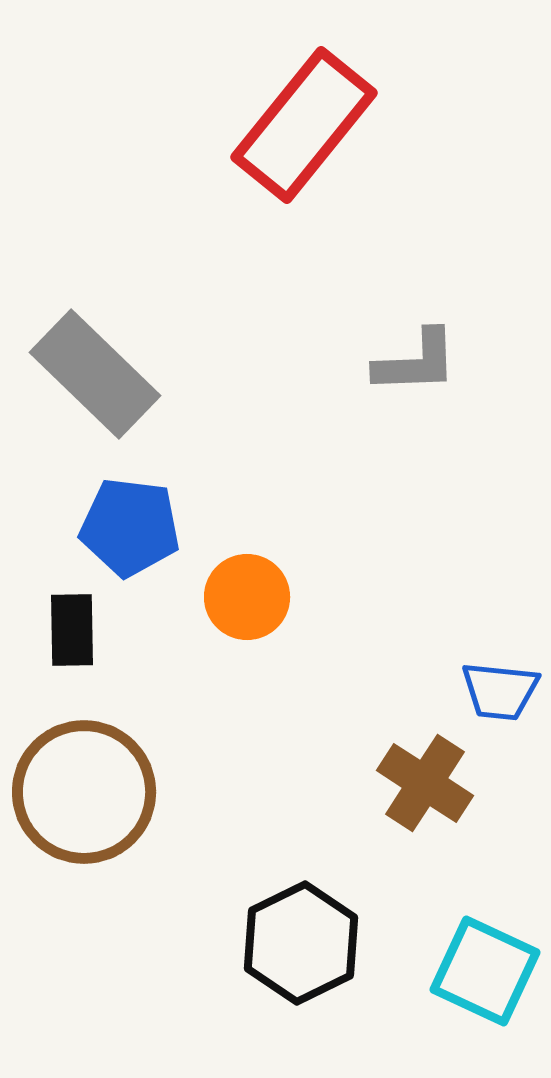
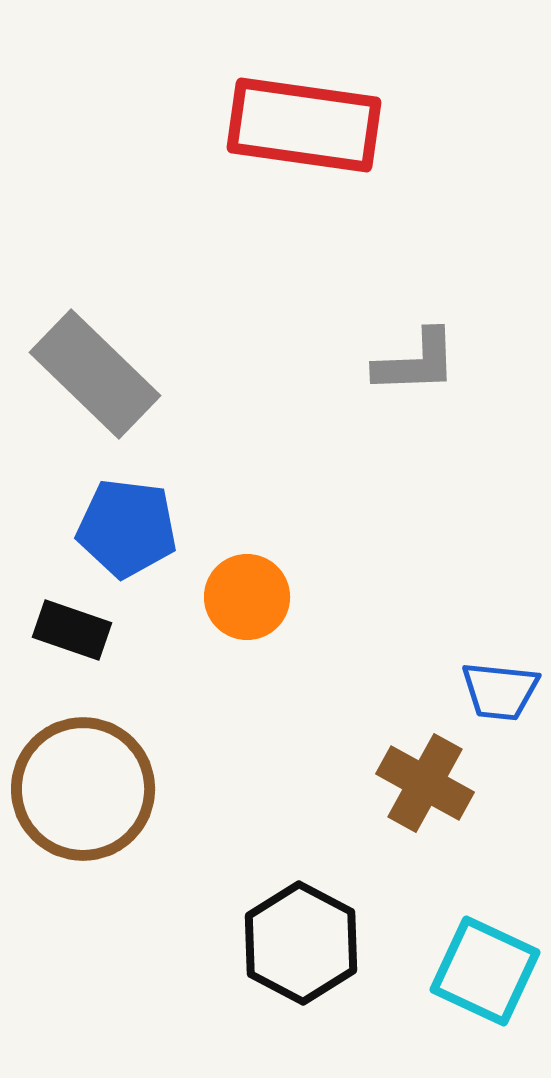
red rectangle: rotated 59 degrees clockwise
blue pentagon: moved 3 px left, 1 px down
black rectangle: rotated 70 degrees counterclockwise
brown cross: rotated 4 degrees counterclockwise
brown circle: moved 1 px left, 3 px up
black hexagon: rotated 6 degrees counterclockwise
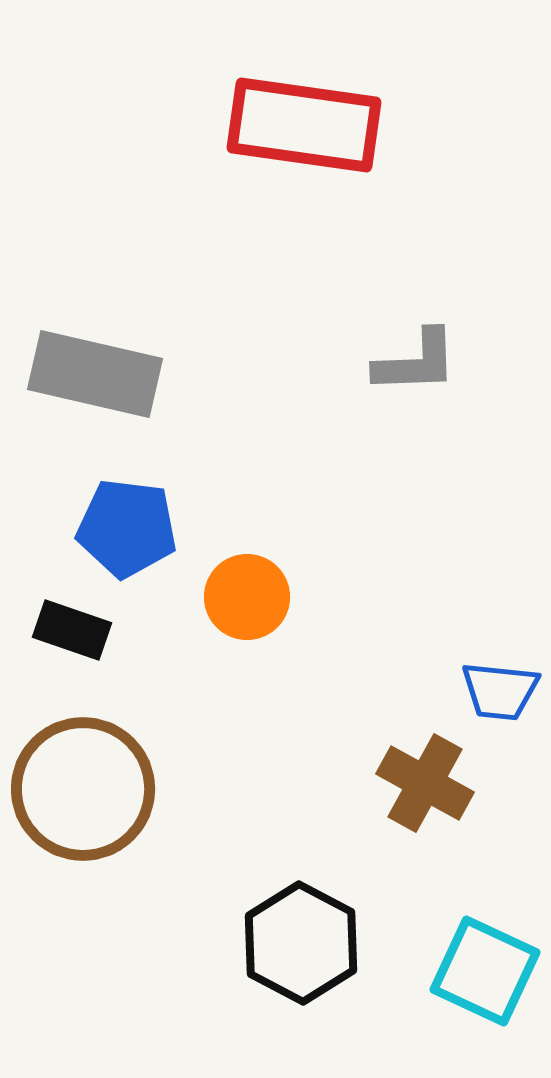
gray rectangle: rotated 31 degrees counterclockwise
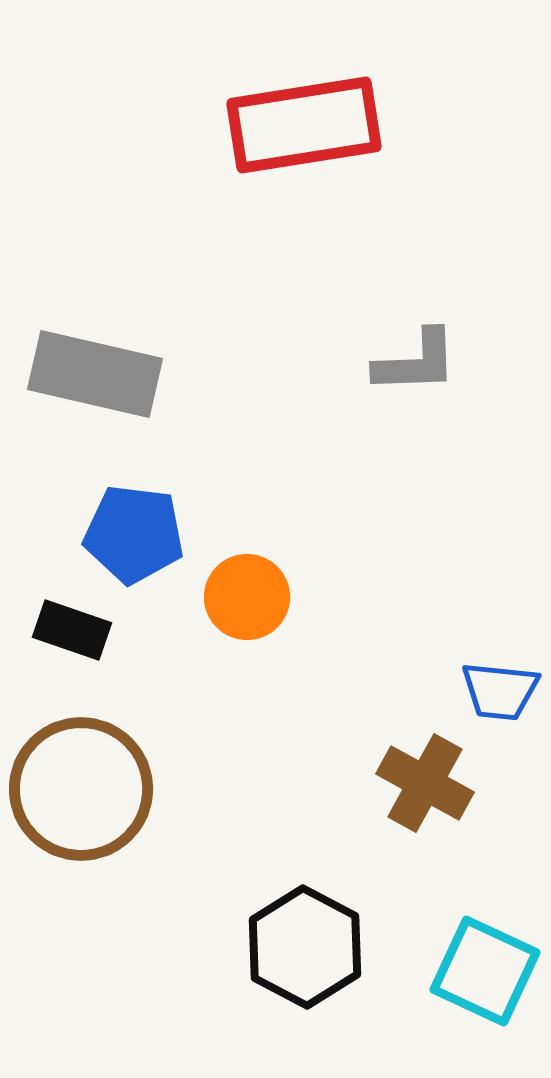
red rectangle: rotated 17 degrees counterclockwise
blue pentagon: moved 7 px right, 6 px down
brown circle: moved 2 px left
black hexagon: moved 4 px right, 4 px down
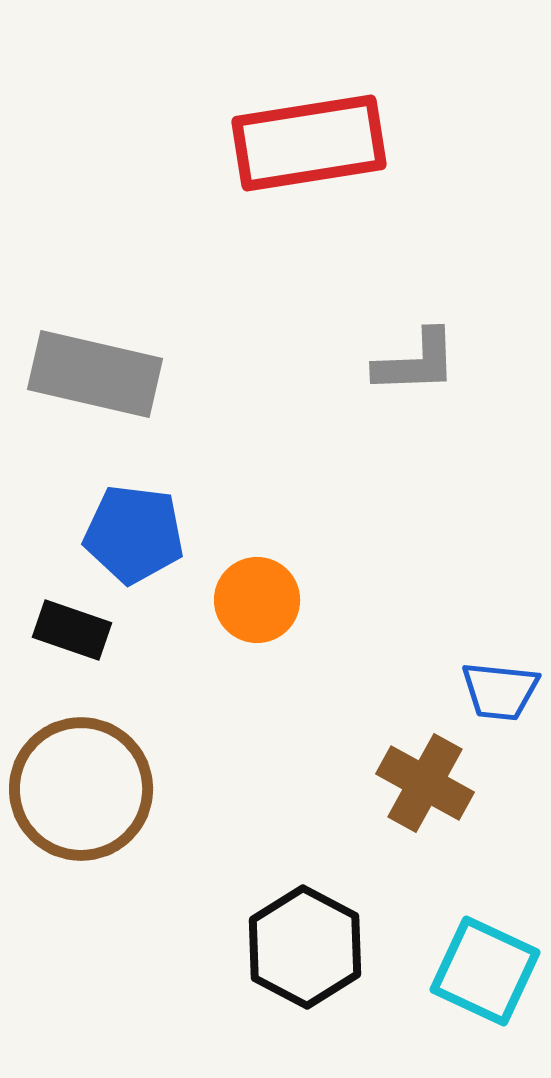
red rectangle: moved 5 px right, 18 px down
orange circle: moved 10 px right, 3 px down
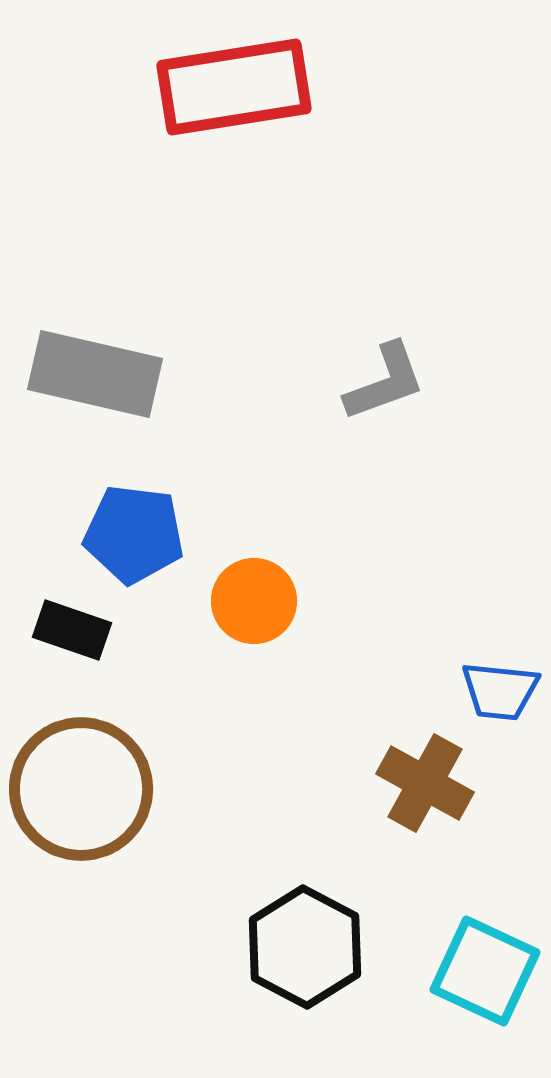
red rectangle: moved 75 px left, 56 px up
gray L-shape: moved 31 px left, 20 px down; rotated 18 degrees counterclockwise
orange circle: moved 3 px left, 1 px down
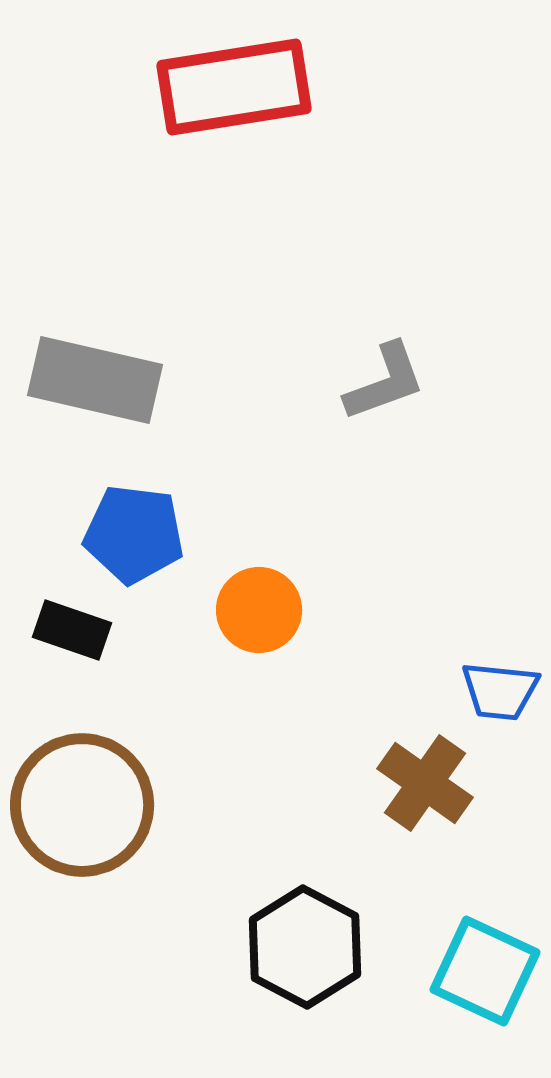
gray rectangle: moved 6 px down
orange circle: moved 5 px right, 9 px down
brown cross: rotated 6 degrees clockwise
brown circle: moved 1 px right, 16 px down
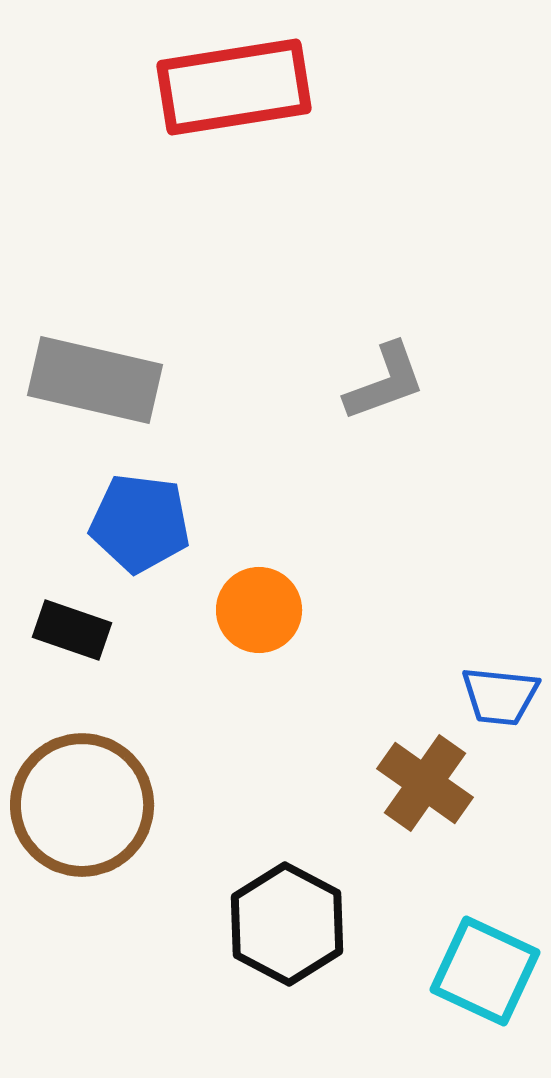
blue pentagon: moved 6 px right, 11 px up
blue trapezoid: moved 5 px down
black hexagon: moved 18 px left, 23 px up
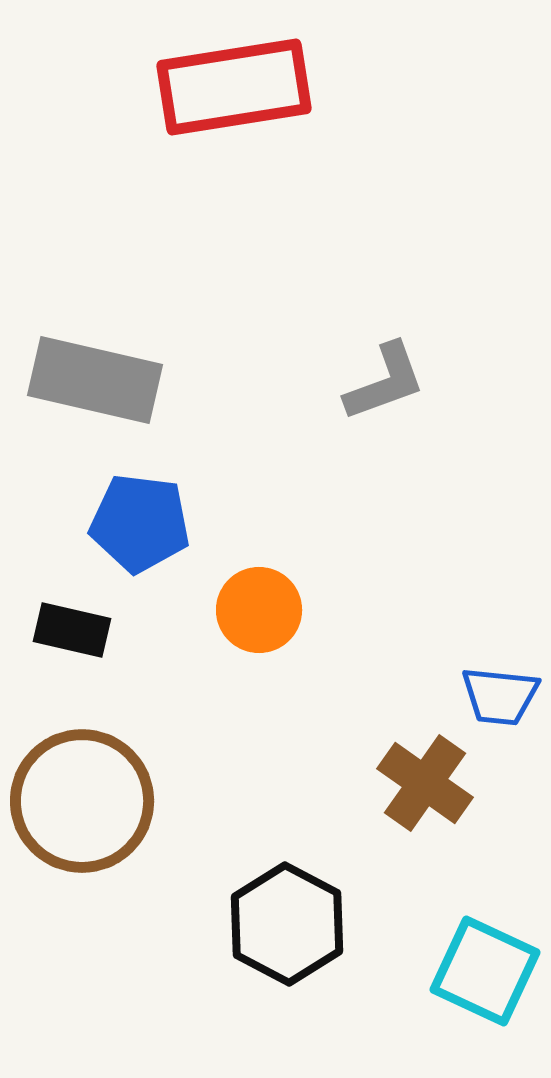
black rectangle: rotated 6 degrees counterclockwise
brown circle: moved 4 px up
